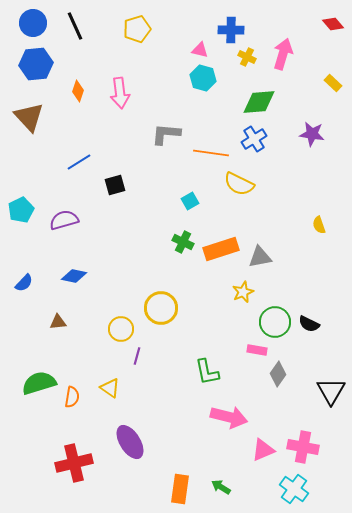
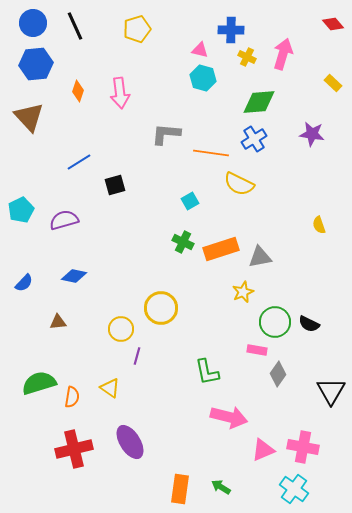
red cross at (74, 463): moved 14 px up
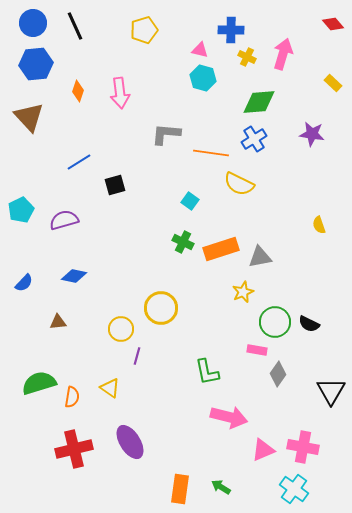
yellow pentagon at (137, 29): moved 7 px right, 1 px down
cyan square at (190, 201): rotated 24 degrees counterclockwise
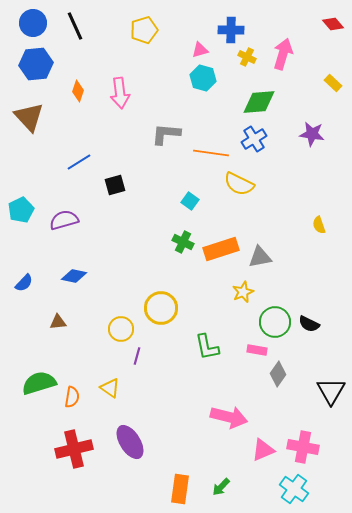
pink triangle at (200, 50): rotated 30 degrees counterclockwise
green L-shape at (207, 372): moved 25 px up
green arrow at (221, 487): rotated 78 degrees counterclockwise
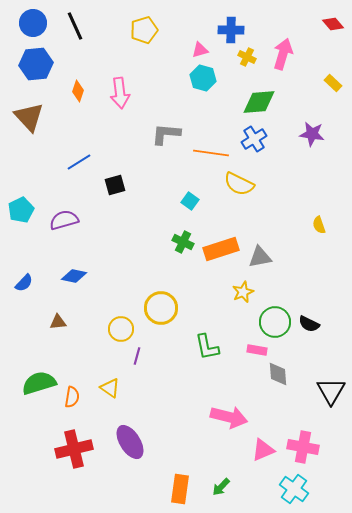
gray diamond at (278, 374): rotated 40 degrees counterclockwise
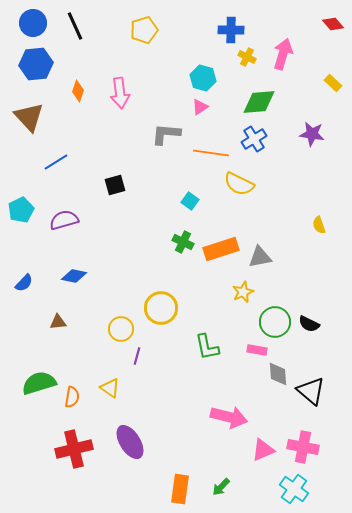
pink triangle at (200, 50): moved 57 px down; rotated 18 degrees counterclockwise
blue line at (79, 162): moved 23 px left
black triangle at (331, 391): moved 20 px left; rotated 20 degrees counterclockwise
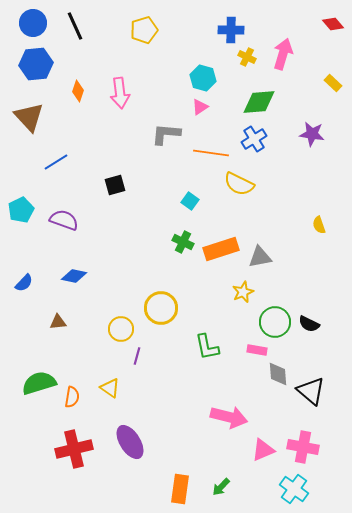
purple semicircle at (64, 220): rotated 36 degrees clockwise
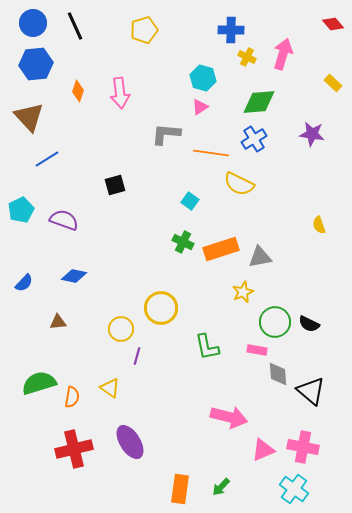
blue line at (56, 162): moved 9 px left, 3 px up
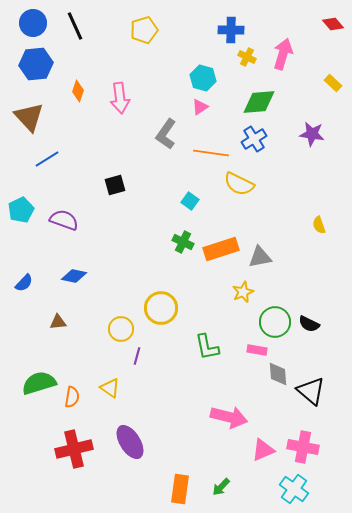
pink arrow at (120, 93): moved 5 px down
gray L-shape at (166, 134): rotated 60 degrees counterclockwise
